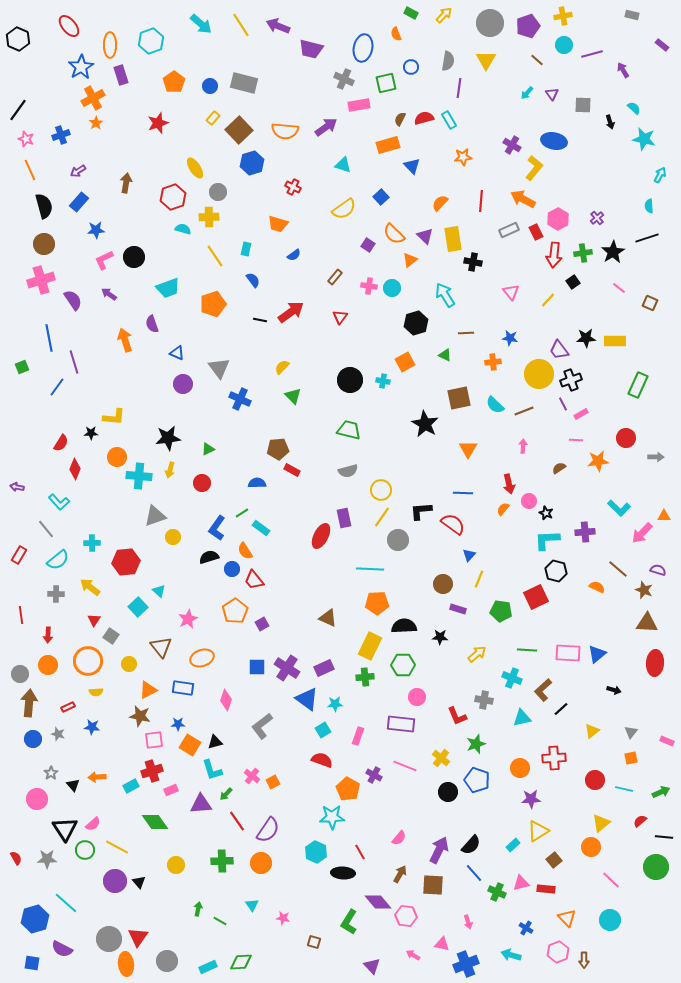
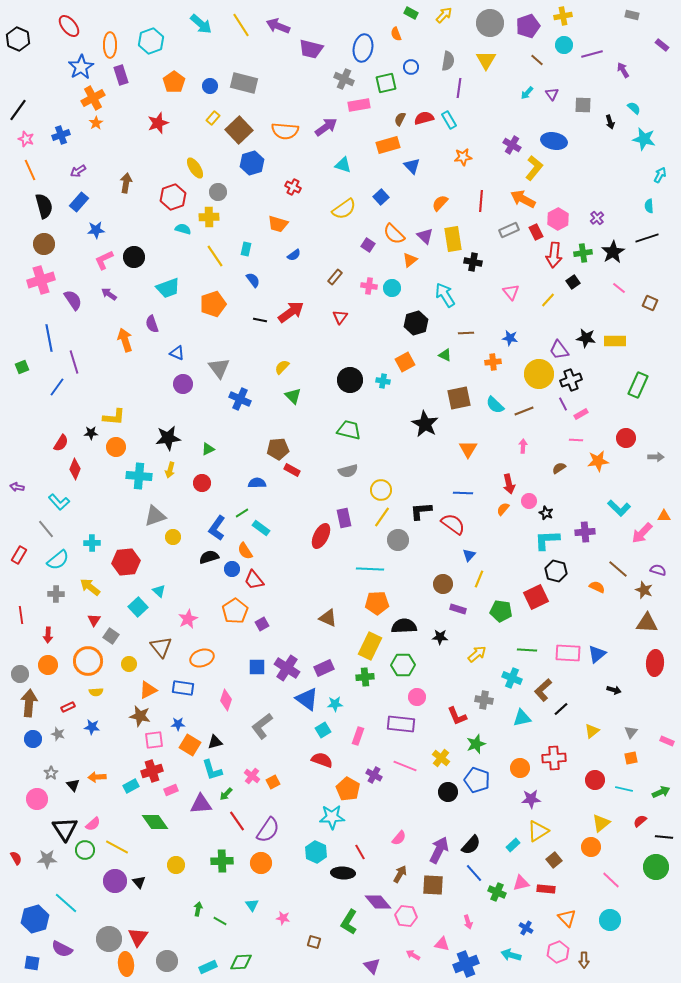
black star at (586, 338): rotated 12 degrees clockwise
orange circle at (117, 457): moved 1 px left, 10 px up
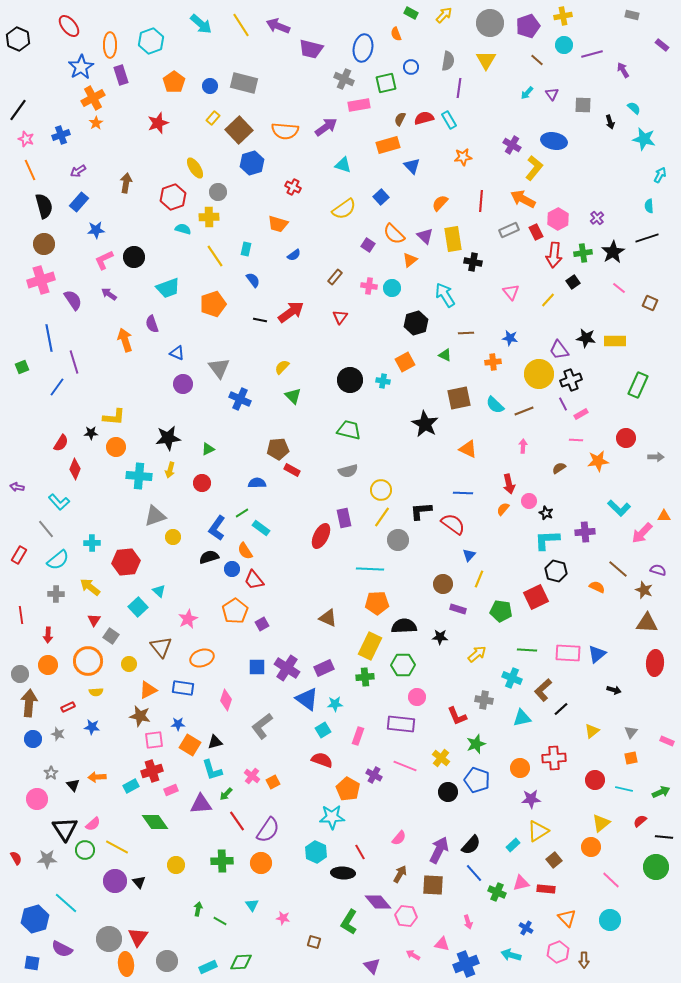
orange triangle at (468, 449): rotated 36 degrees counterclockwise
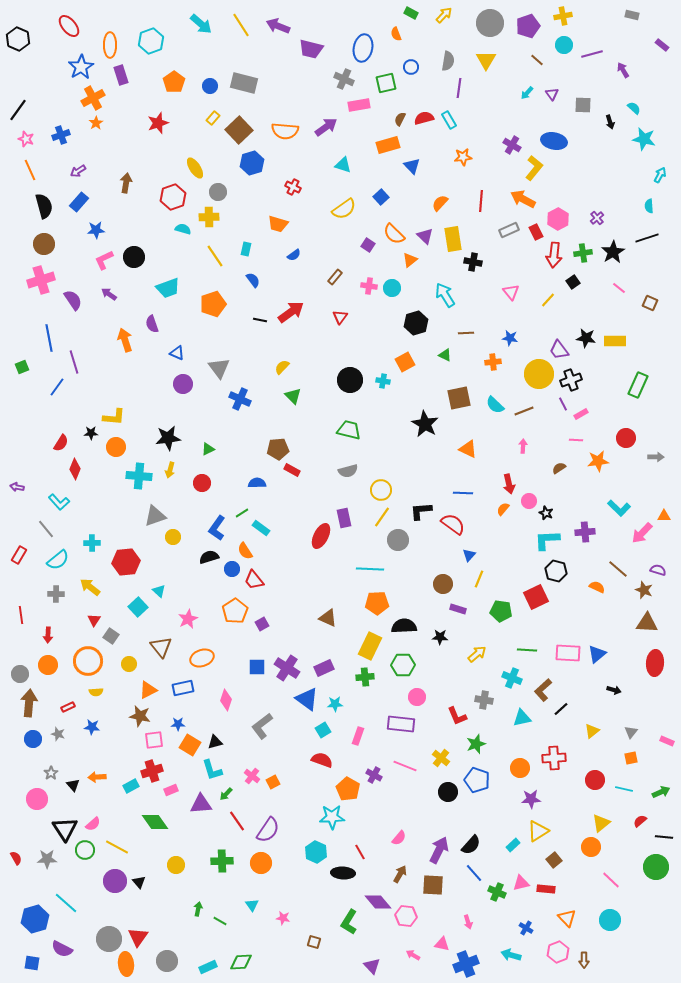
blue rectangle at (183, 688): rotated 20 degrees counterclockwise
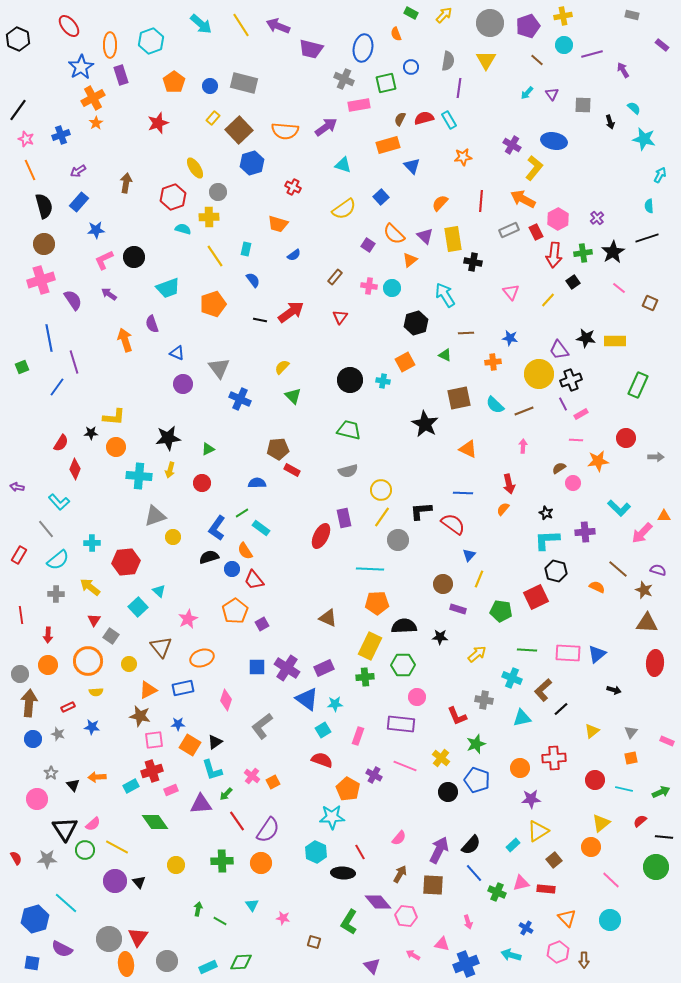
pink circle at (529, 501): moved 44 px right, 18 px up
black triangle at (215, 742): rotated 21 degrees counterclockwise
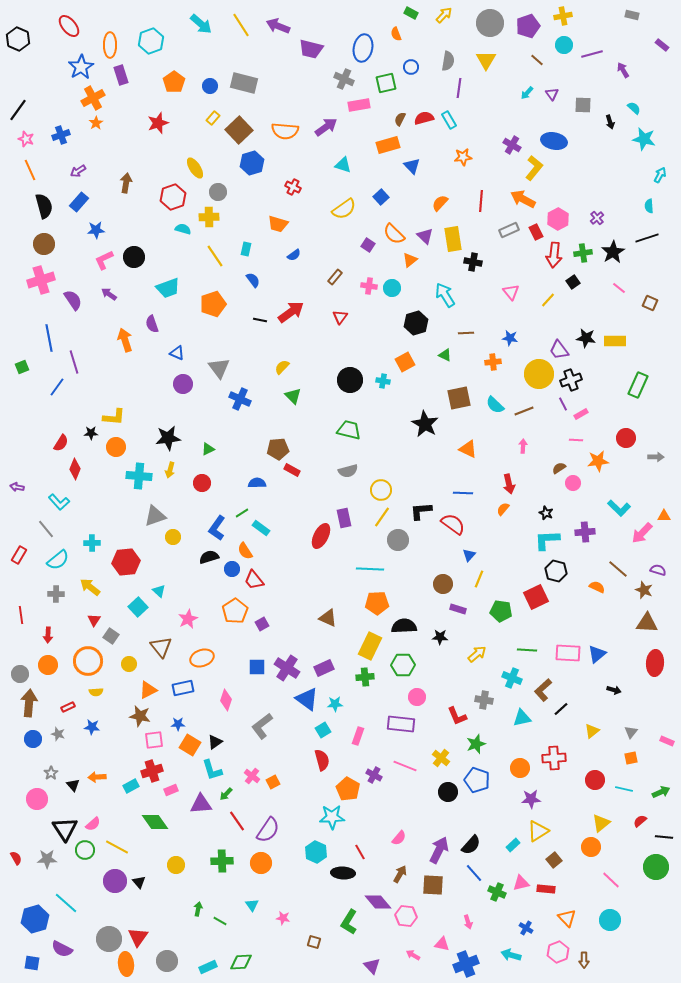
red semicircle at (322, 760): rotated 55 degrees clockwise
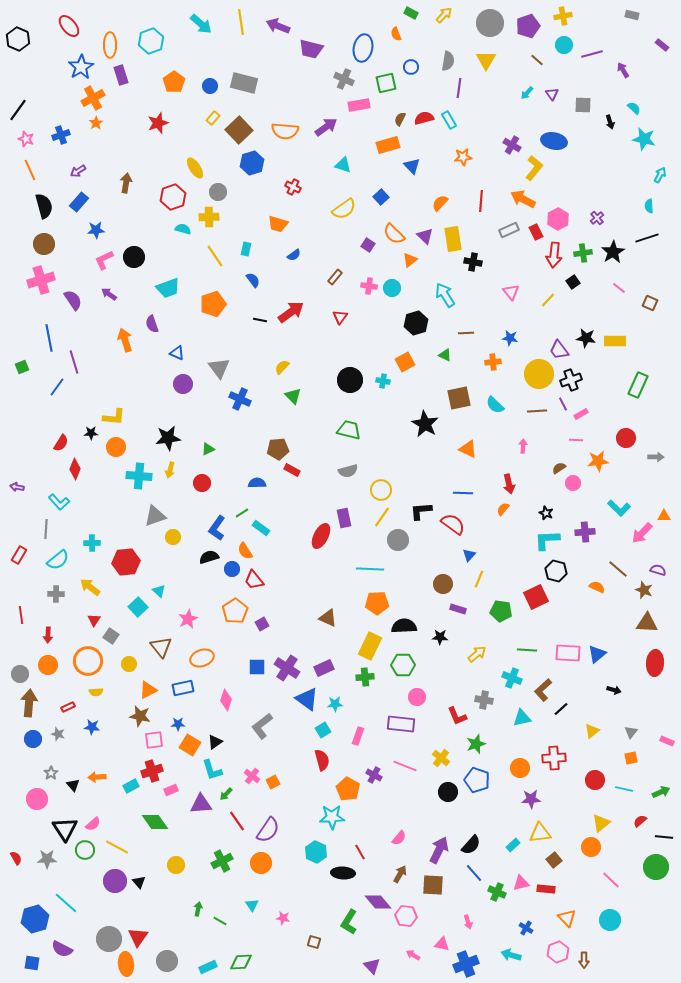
yellow line at (241, 25): moved 3 px up; rotated 25 degrees clockwise
brown line at (524, 411): moved 13 px right; rotated 18 degrees clockwise
gray line at (46, 529): rotated 42 degrees clockwise
yellow triangle at (538, 831): moved 2 px right, 2 px down; rotated 25 degrees clockwise
green cross at (222, 861): rotated 25 degrees counterclockwise
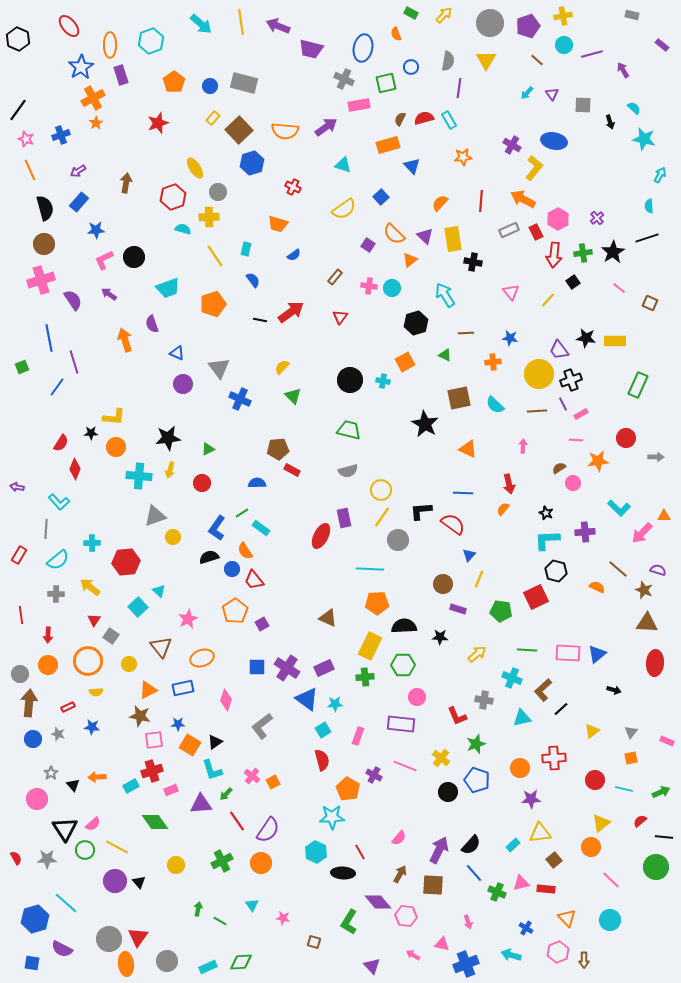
black semicircle at (44, 206): moved 1 px right, 2 px down
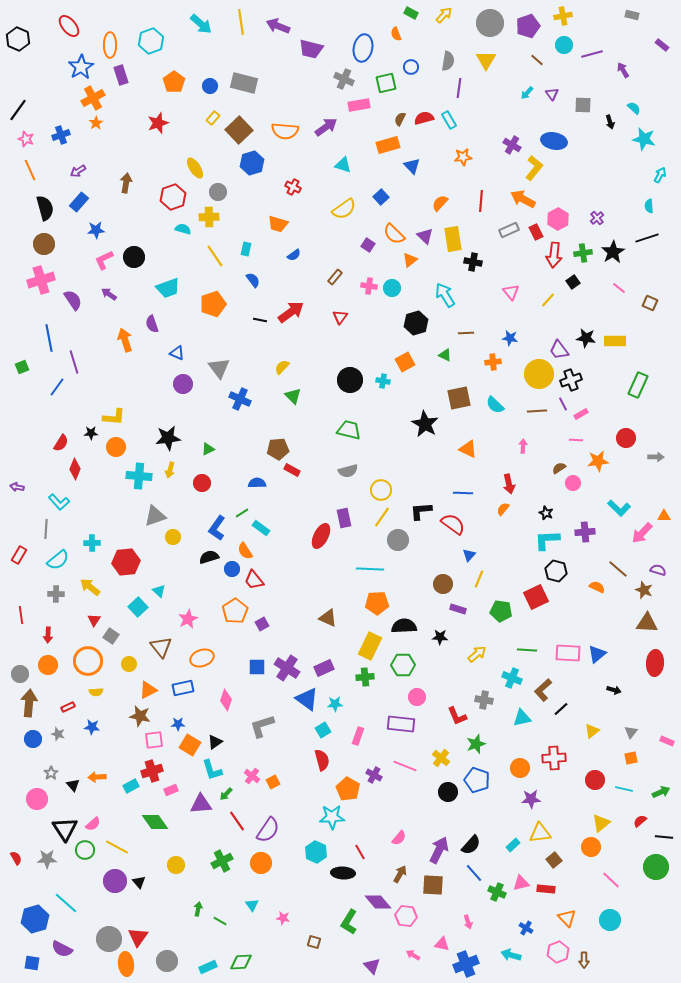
gray L-shape at (262, 726): rotated 20 degrees clockwise
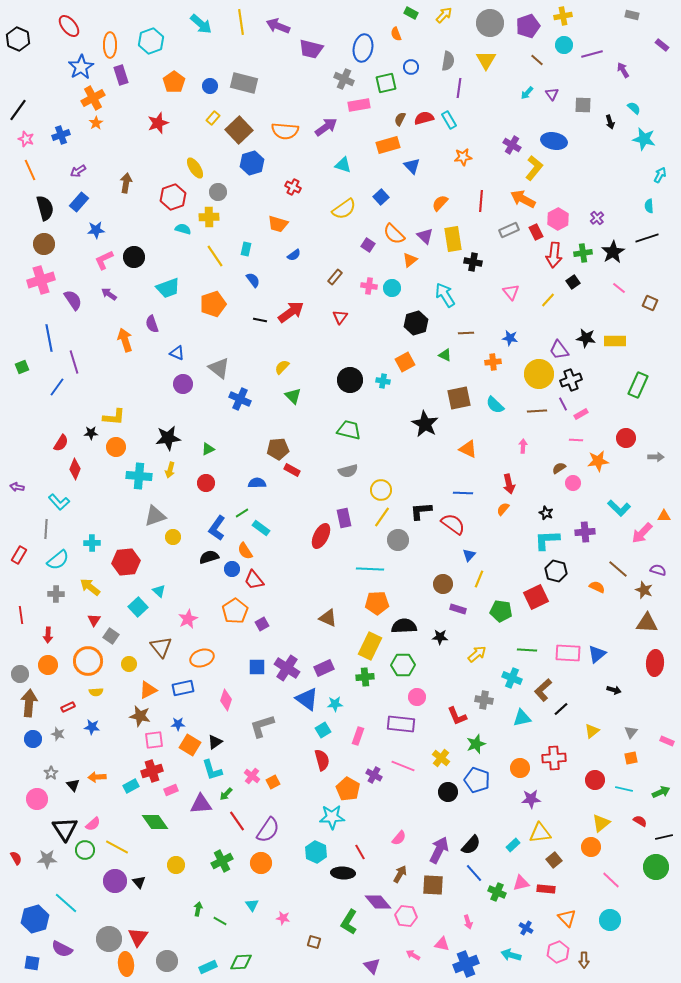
gray triangle at (219, 368): rotated 15 degrees counterclockwise
red circle at (202, 483): moved 4 px right
pink line at (405, 766): moved 2 px left
red semicircle at (640, 821): rotated 72 degrees clockwise
black line at (664, 837): rotated 18 degrees counterclockwise
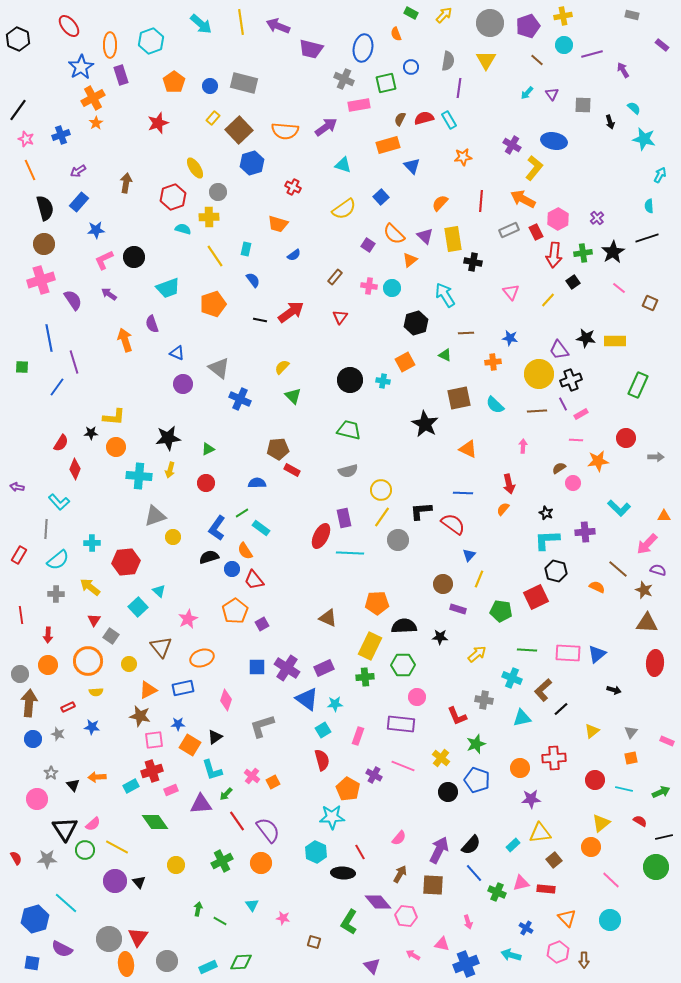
green square at (22, 367): rotated 24 degrees clockwise
pink arrow at (642, 533): moved 5 px right, 11 px down
cyan line at (370, 569): moved 20 px left, 16 px up
black triangle at (215, 742): moved 5 px up
purple semicircle at (268, 830): rotated 72 degrees counterclockwise
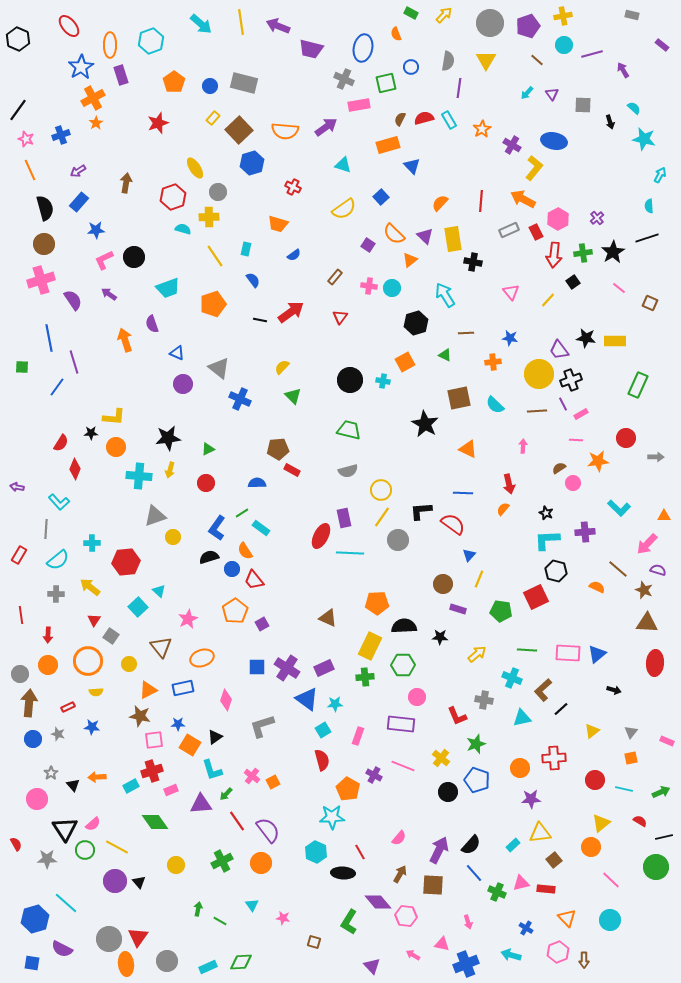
orange star at (463, 157): moved 19 px right, 28 px up; rotated 24 degrees counterclockwise
red semicircle at (16, 858): moved 14 px up
